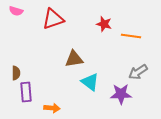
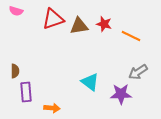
orange line: rotated 18 degrees clockwise
brown triangle: moved 5 px right, 33 px up
brown semicircle: moved 1 px left, 2 px up
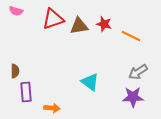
purple star: moved 12 px right, 3 px down
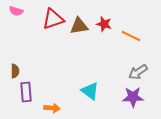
cyan triangle: moved 9 px down
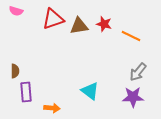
gray arrow: rotated 18 degrees counterclockwise
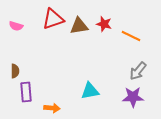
pink semicircle: moved 15 px down
gray arrow: moved 1 px up
cyan triangle: rotated 48 degrees counterclockwise
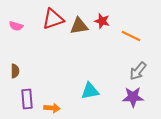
red star: moved 2 px left, 3 px up
purple rectangle: moved 1 px right, 7 px down
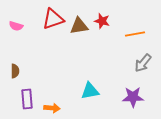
orange line: moved 4 px right, 2 px up; rotated 36 degrees counterclockwise
gray arrow: moved 5 px right, 8 px up
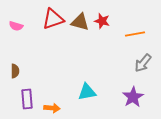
brown triangle: moved 1 px right, 4 px up; rotated 24 degrees clockwise
cyan triangle: moved 3 px left, 1 px down
purple star: rotated 30 degrees counterclockwise
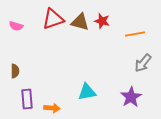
purple star: moved 2 px left
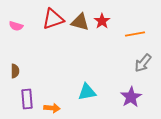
red star: rotated 21 degrees clockwise
